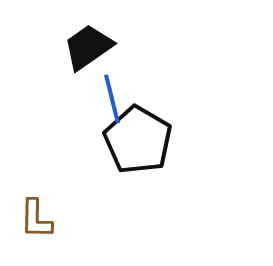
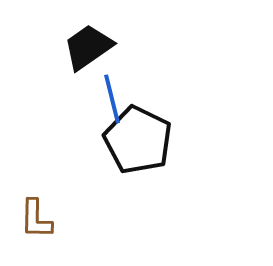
black pentagon: rotated 4 degrees counterclockwise
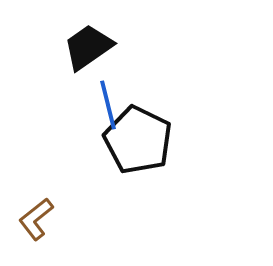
blue line: moved 4 px left, 6 px down
brown L-shape: rotated 51 degrees clockwise
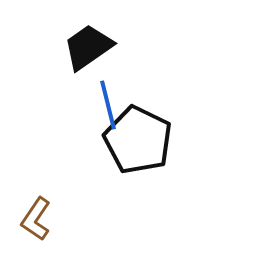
brown L-shape: rotated 18 degrees counterclockwise
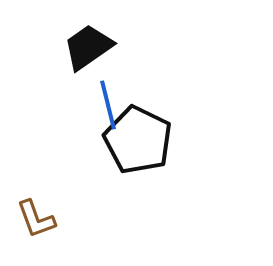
brown L-shape: rotated 54 degrees counterclockwise
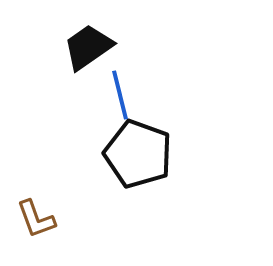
blue line: moved 12 px right, 10 px up
black pentagon: moved 14 px down; rotated 6 degrees counterclockwise
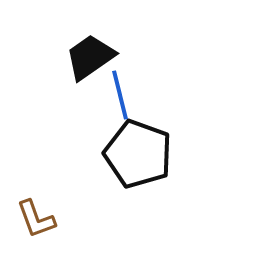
black trapezoid: moved 2 px right, 10 px down
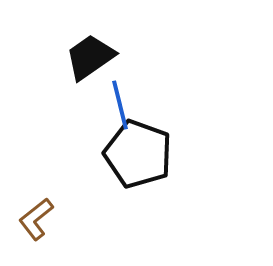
blue line: moved 10 px down
brown L-shape: rotated 72 degrees clockwise
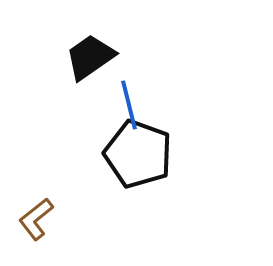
blue line: moved 9 px right
